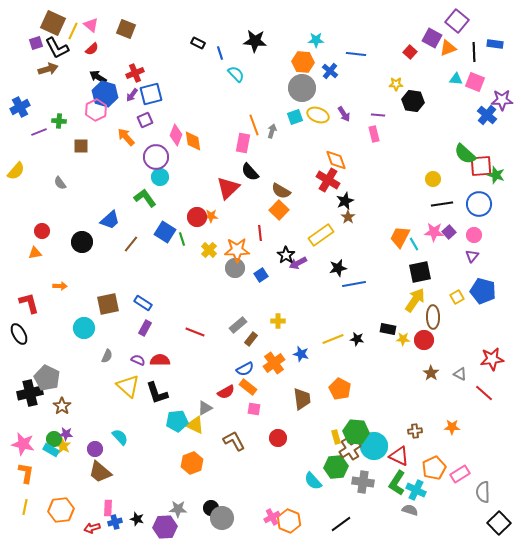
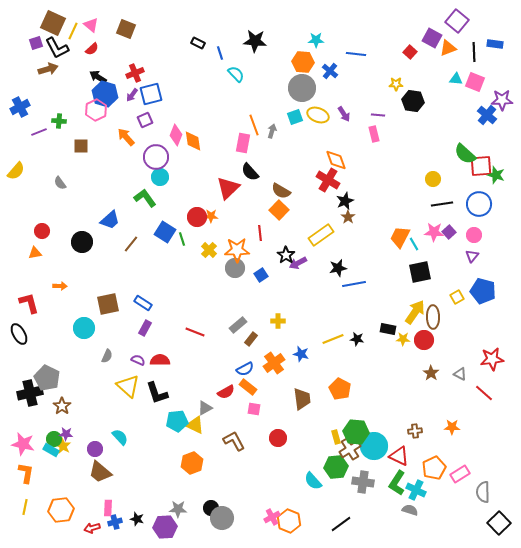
yellow arrow at (415, 300): moved 12 px down
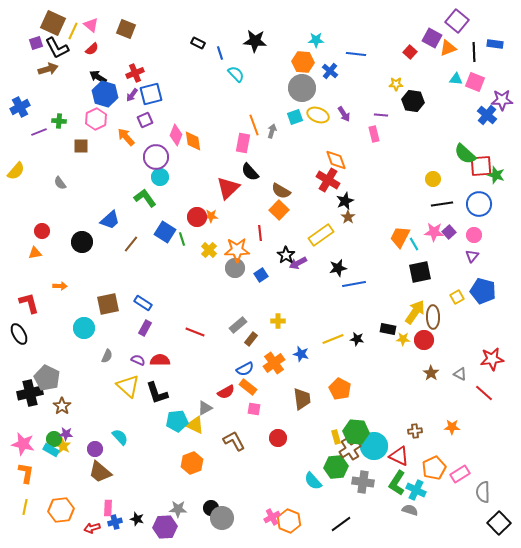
pink hexagon at (96, 110): moved 9 px down
purple line at (378, 115): moved 3 px right
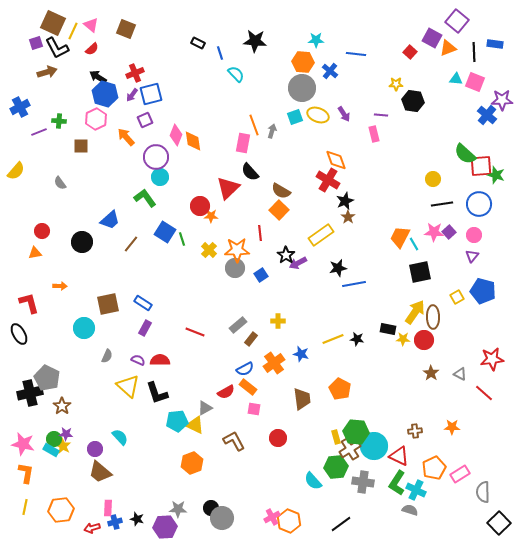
brown arrow at (48, 69): moved 1 px left, 3 px down
red circle at (197, 217): moved 3 px right, 11 px up
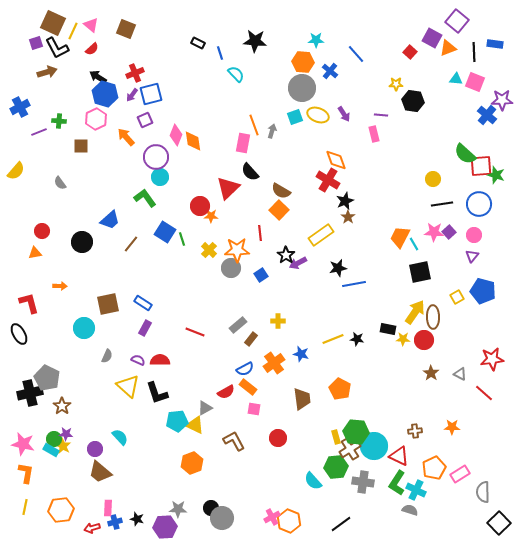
blue line at (356, 54): rotated 42 degrees clockwise
gray circle at (235, 268): moved 4 px left
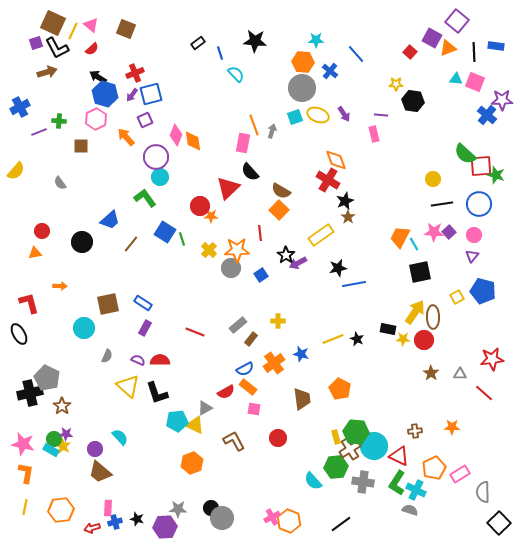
black rectangle at (198, 43): rotated 64 degrees counterclockwise
blue rectangle at (495, 44): moved 1 px right, 2 px down
black star at (357, 339): rotated 16 degrees clockwise
gray triangle at (460, 374): rotated 24 degrees counterclockwise
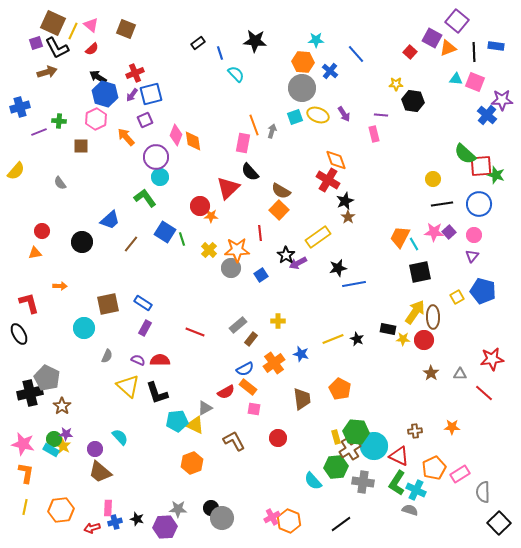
blue cross at (20, 107): rotated 12 degrees clockwise
yellow rectangle at (321, 235): moved 3 px left, 2 px down
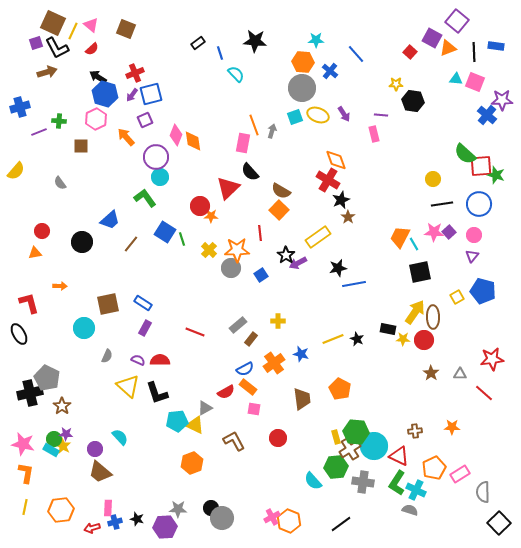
black star at (345, 201): moved 4 px left, 1 px up
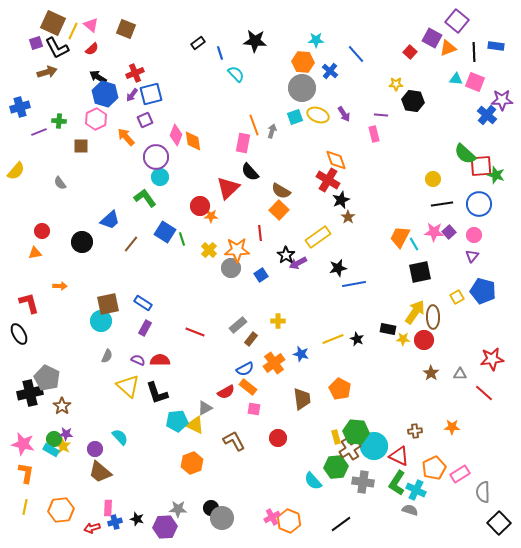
cyan circle at (84, 328): moved 17 px right, 7 px up
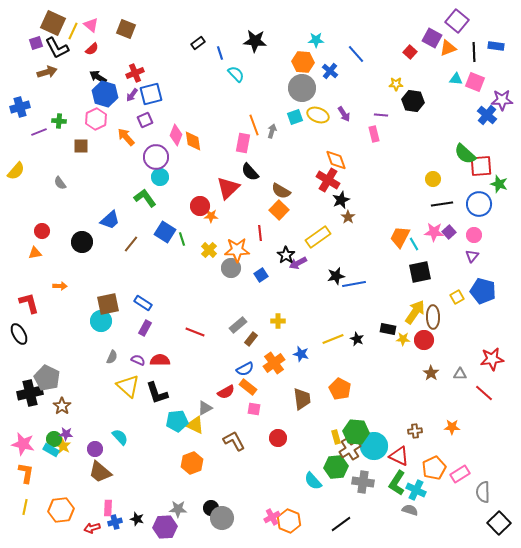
green star at (496, 175): moved 3 px right, 9 px down
black star at (338, 268): moved 2 px left, 8 px down
gray semicircle at (107, 356): moved 5 px right, 1 px down
